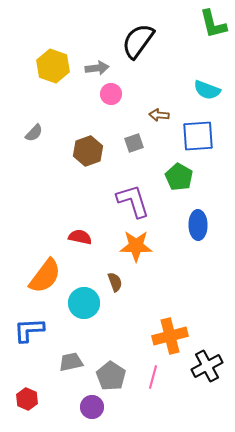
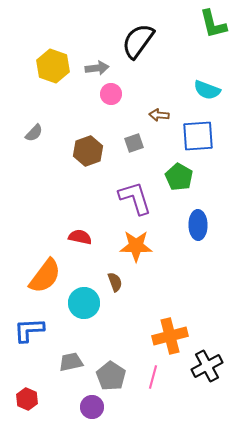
purple L-shape: moved 2 px right, 3 px up
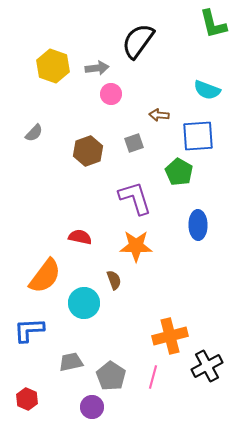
green pentagon: moved 5 px up
brown semicircle: moved 1 px left, 2 px up
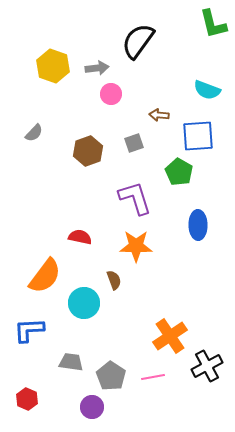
orange cross: rotated 20 degrees counterclockwise
gray trapezoid: rotated 20 degrees clockwise
pink line: rotated 65 degrees clockwise
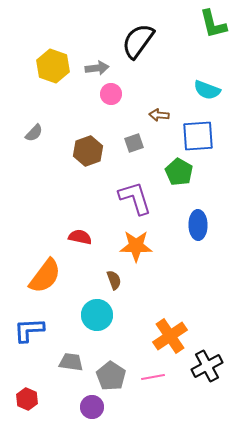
cyan circle: moved 13 px right, 12 px down
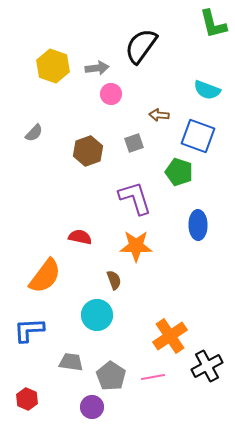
black semicircle: moved 3 px right, 5 px down
blue square: rotated 24 degrees clockwise
green pentagon: rotated 12 degrees counterclockwise
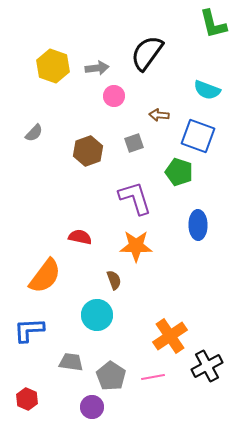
black semicircle: moved 6 px right, 7 px down
pink circle: moved 3 px right, 2 px down
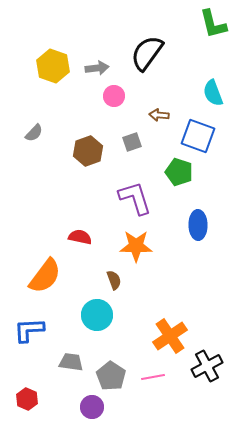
cyan semicircle: moved 6 px right, 3 px down; rotated 48 degrees clockwise
gray square: moved 2 px left, 1 px up
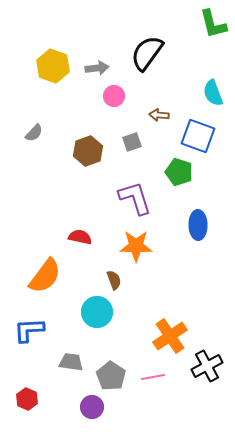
cyan circle: moved 3 px up
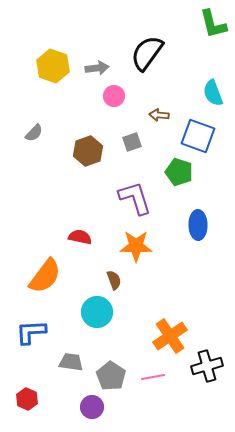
blue L-shape: moved 2 px right, 2 px down
black cross: rotated 12 degrees clockwise
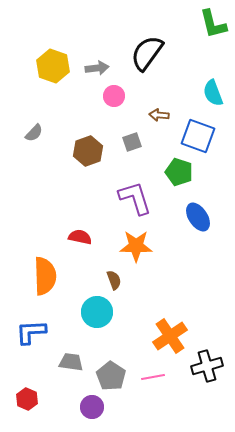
blue ellipse: moved 8 px up; rotated 32 degrees counterclockwise
orange semicircle: rotated 39 degrees counterclockwise
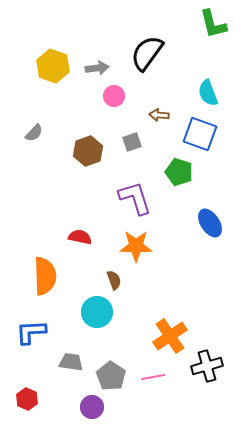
cyan semicircle: moved 5 px left
blue square: moved 2 px right, 2 px up
blue ellipse: moved 12 px right, 6 px down
